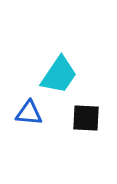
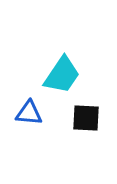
cyan trapezoid: moved 3 px right
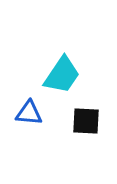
black square: moved 3 px down
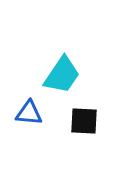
black square: moved 2 px left
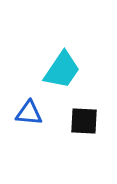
cyan trapezoid: moved 5 px up
